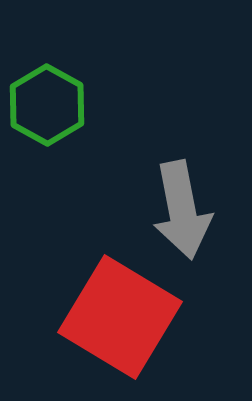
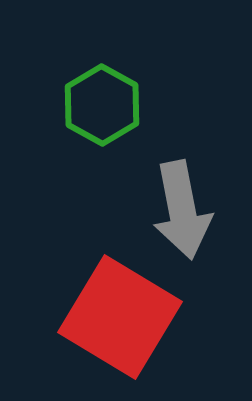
green hexagon: moved 55 px right
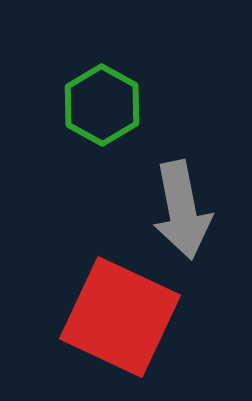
red square: rotated 6 degrees counterclockwise
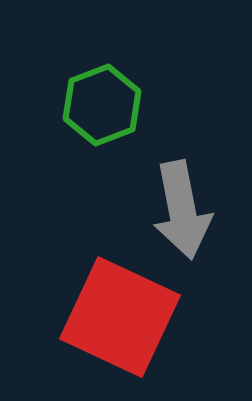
green hexagon: rotated 10 degrees clockwise
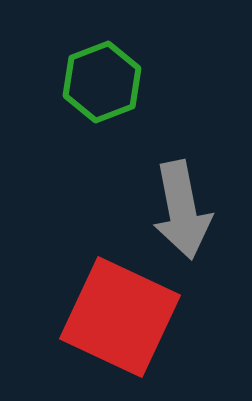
green hexagon: moved 23 px up
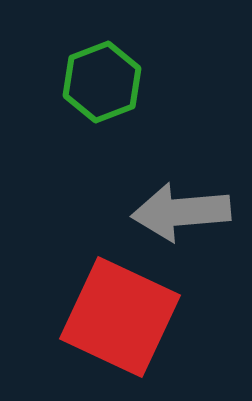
gray arrow: moved 1 px left, 2 px down; rotated 96 degrees clockwise
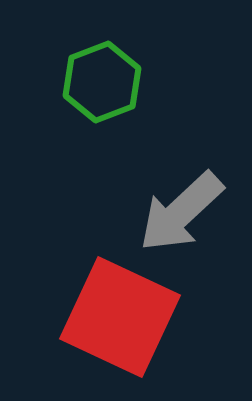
gray arrow: rotated 38 degrees counterclockwise
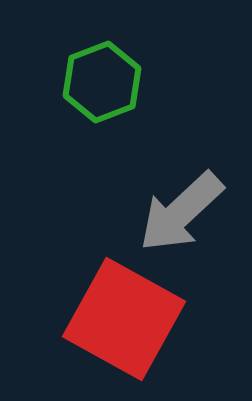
red square: moved 4 px right, 2 px down; rotated 4 degrees clockwise
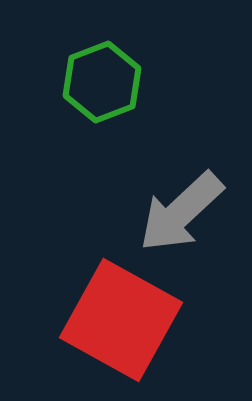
red square: moved 3 px left, 1 px down
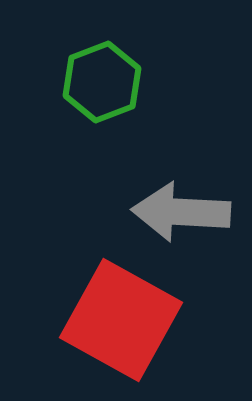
gray arrow: rotated 46 degrees clockwise
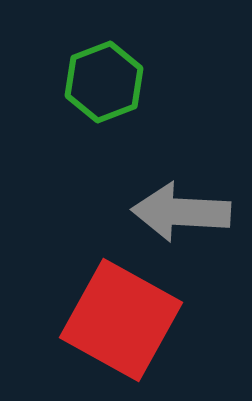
green hexagon: moved 2 px right
